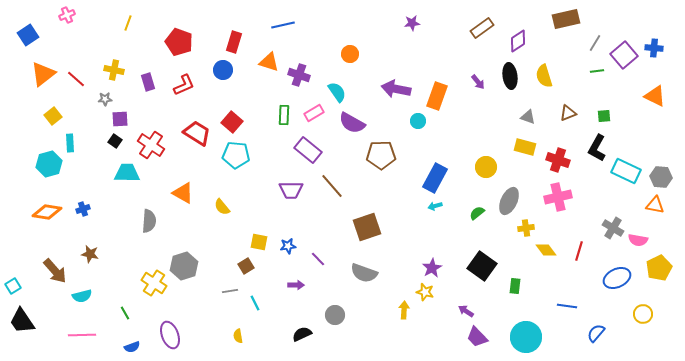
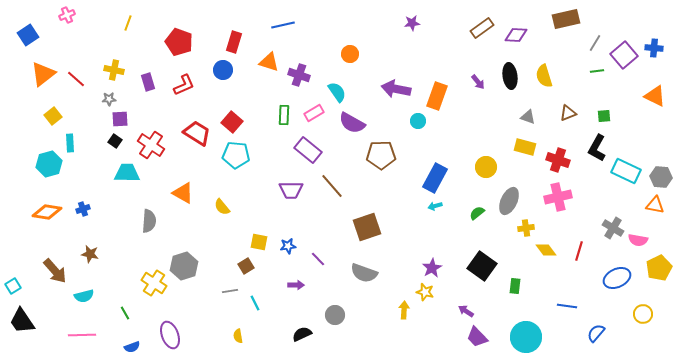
purple diamond at (518, 41): moved 2 px left, 6 px up; rotated 35 degrees clockwise
gray star at (105, 99): moved 4 px right
cyan semicircle at (82, 296): moved 2 px right
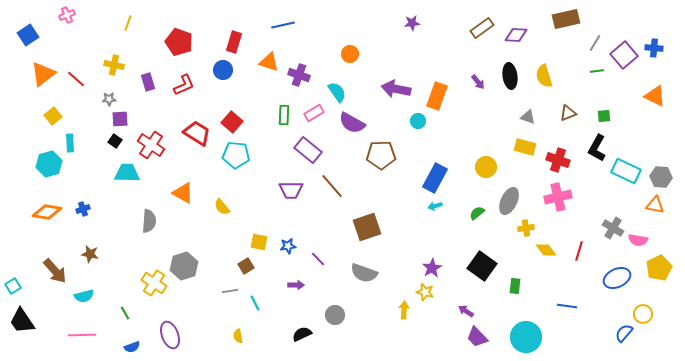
yellow cross at (114, 70): moved 5 px up
blue semicircle at (596, 333): moved 28 px right
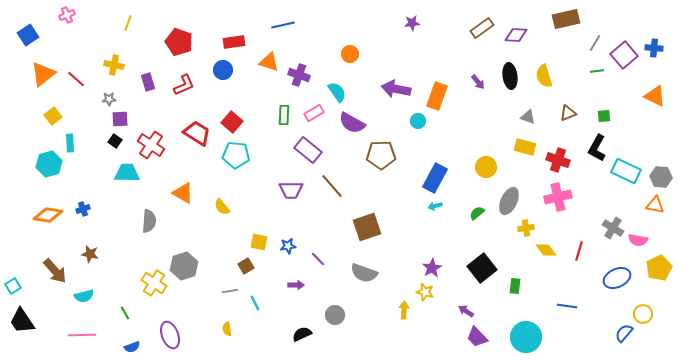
red rectangle at (234, 42): rotated 65 degrees clockwise
orange diamond at (47, 212): moved 1 px right, 3 px down
black square at (482, 266): moved 2 px down; rotated 16 degrees clockwise
yellow semicircle at (238, 336): moved 11 px left, 7 px up
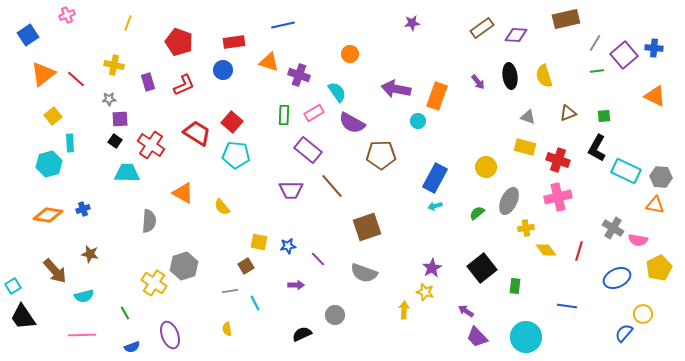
black trapezoid at (22, 321): moved 1 px right, 4 px up
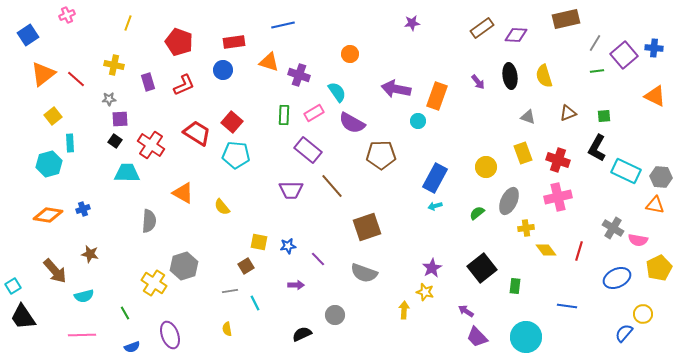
yellow rectangle at (525, 147): moved 2 px left, 6 px down; rotated 55 degrees clockwise
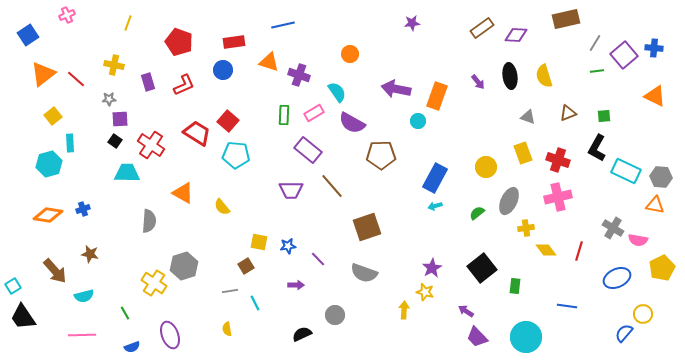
red square at (232, 122): moved 4 px left, 1 px up
yellow pentagon at (659, 268): moved 3 px right
